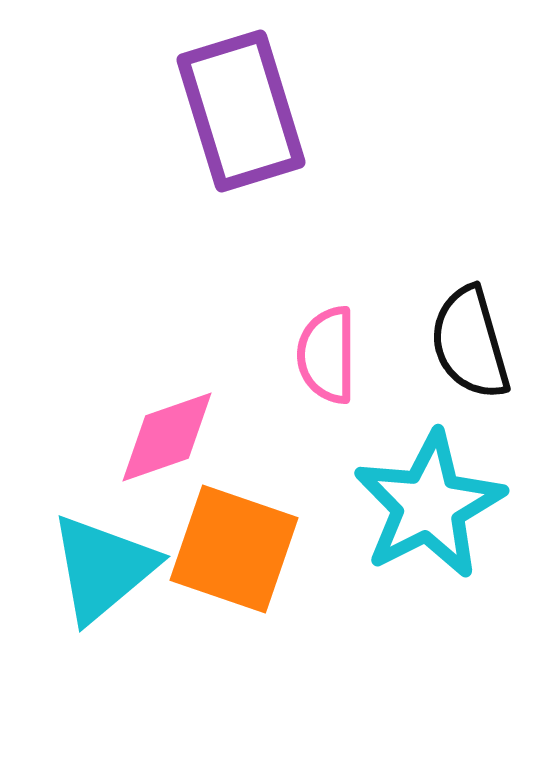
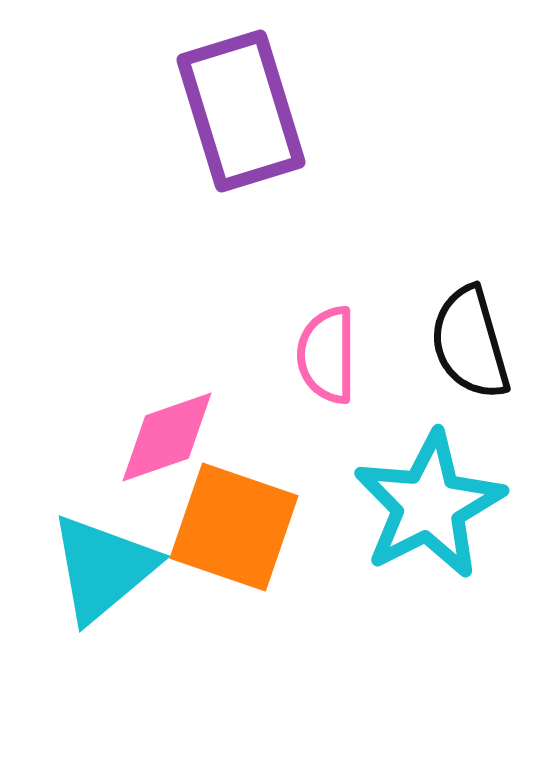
orange square: moved 22 px up
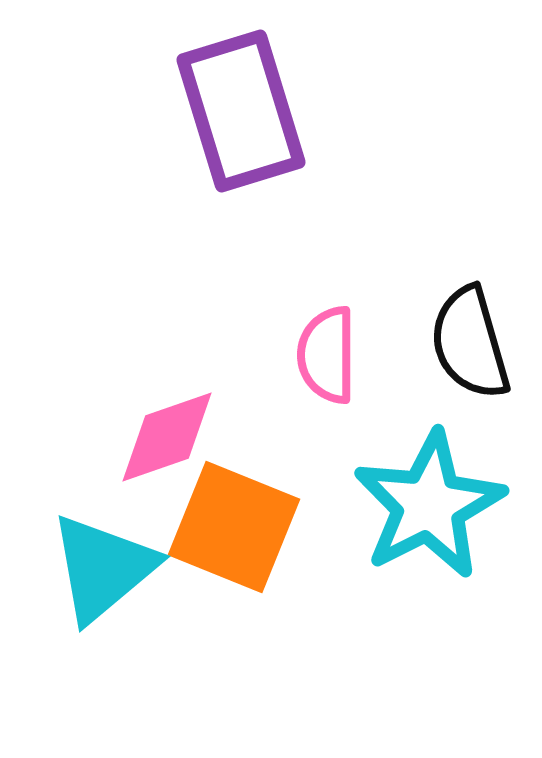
orange square: rotated 3 degrees clockwise
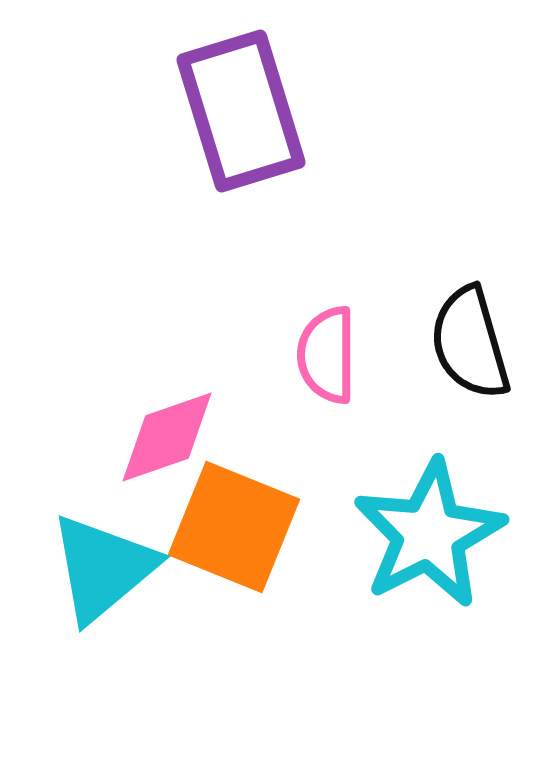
cyan star: moved 29 px down
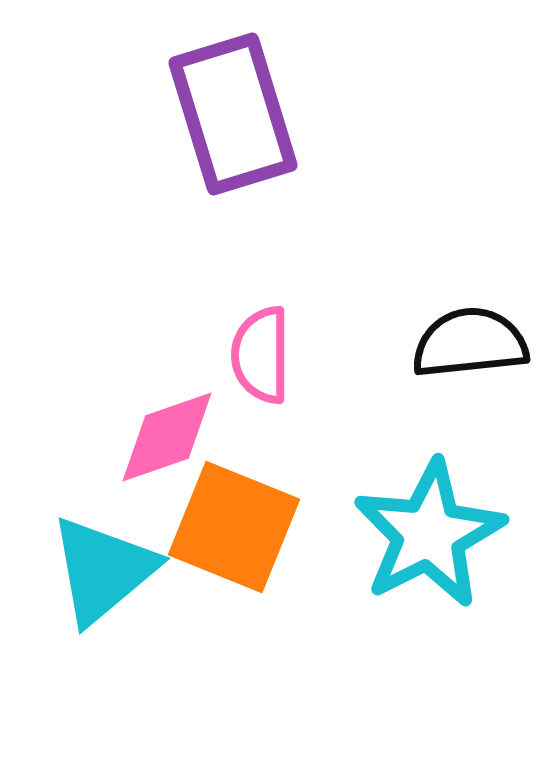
purple rectangle: moved 8 px left, 3 px down
black semicircle: rotated 100 degrees clockwise
pink semicircle: moved 66 px left
cyan triangle: moved 2 px down
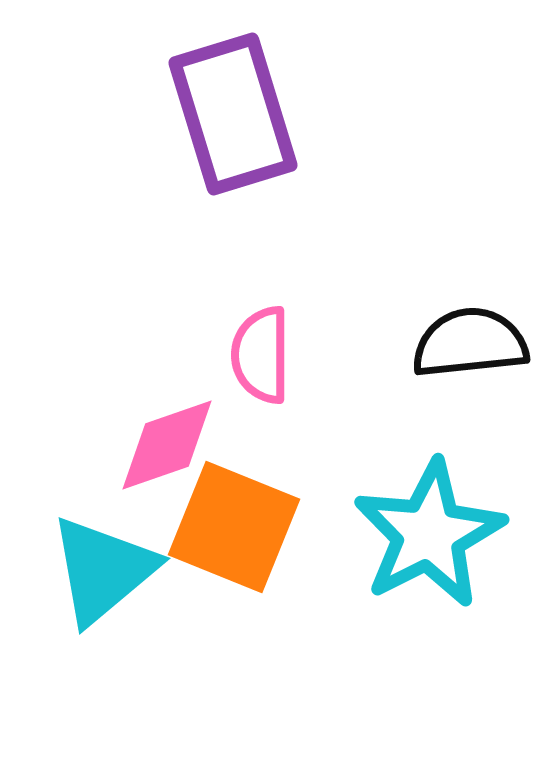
pink diamond: moved 8 px down
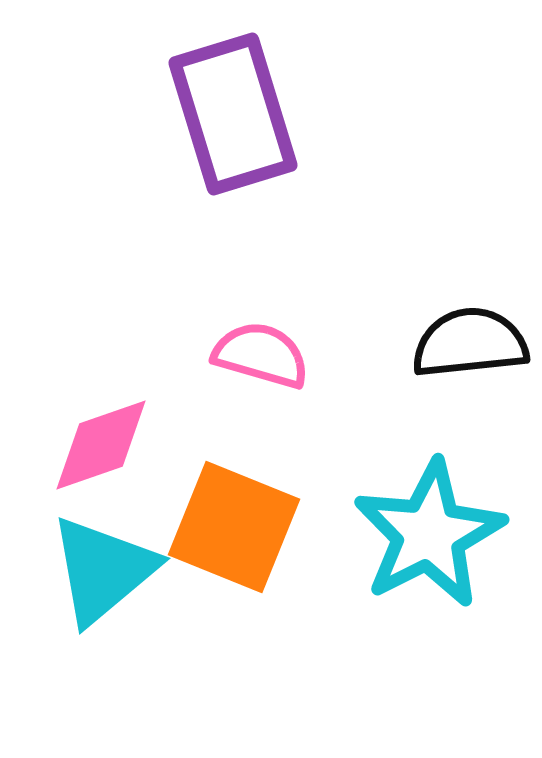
pink semicircle: rotated 106 degrees clockwise
pink diamond: moved 66 px left
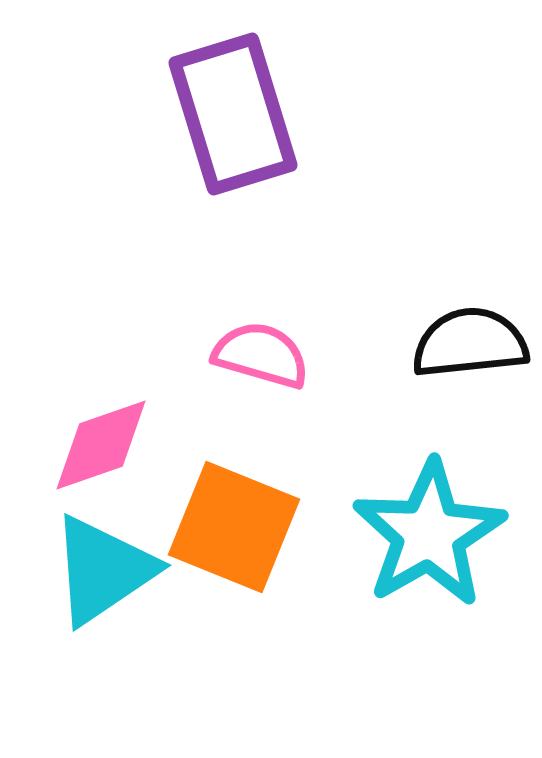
cyan star: rotated 3 degrees counterclockwise
cyan triangle: rotated 6 degrees clockwise
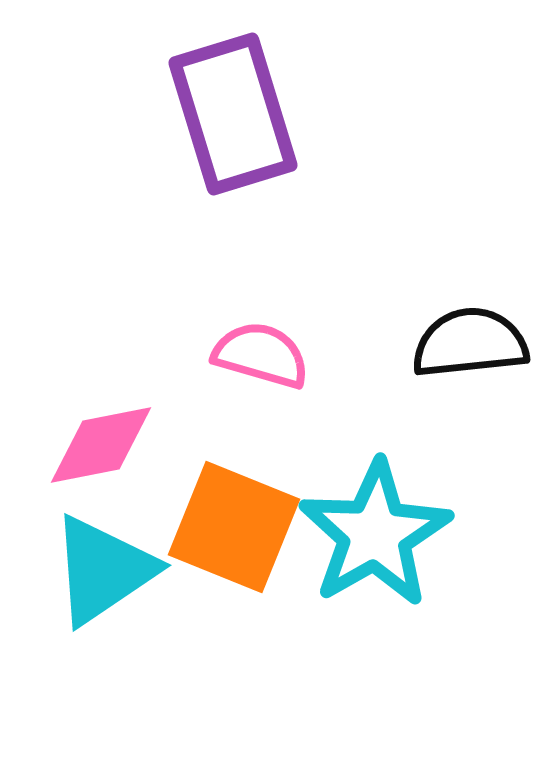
pink diamond: rotated 8 degrees clockwise
cyan star: moved 54 px left
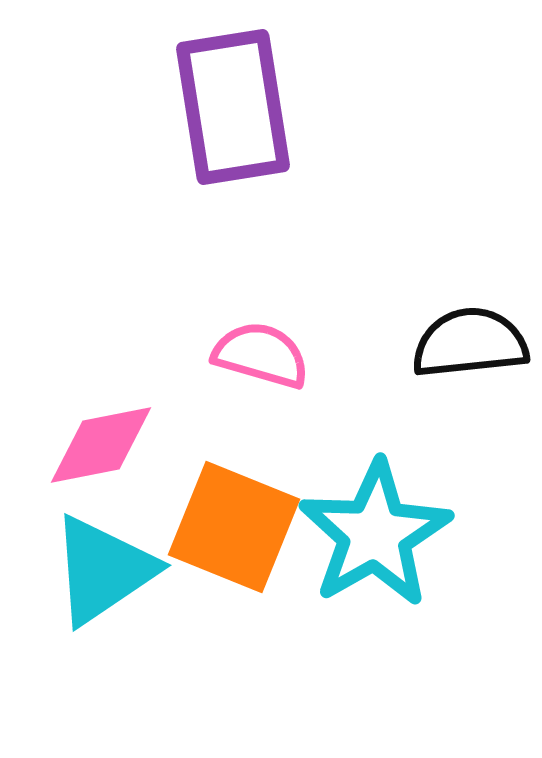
purple rectangle: moved 7 px up; rotated 8 degrees clockwise
